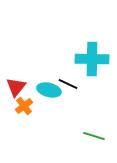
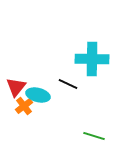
cyan ellipse: moved 11 px left, 5 px down
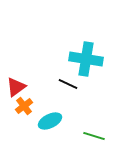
cyan cross: moved 6 px left; rotated 8 degrees clockwise
red triangle: rotated 15 degrees clockwise
cyan ellipse: moved 12 px right, 26 px down; rotated 40 degrees counterclockwise
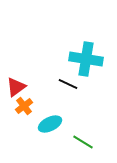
cyan ellipse: moved 3 px down
green line: moved 11 px left, 6 px down; rotated 15 degrees clockwise
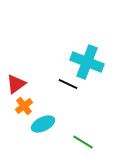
cyan cross: moved 1 px right, 3 px down; rotated 12 degrees clockwise
red triangle: moved 3 px up
cyan ellipse: moved 7 px left
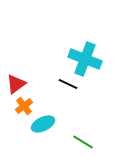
cyan cross: moved 2 px left, 3 px up
